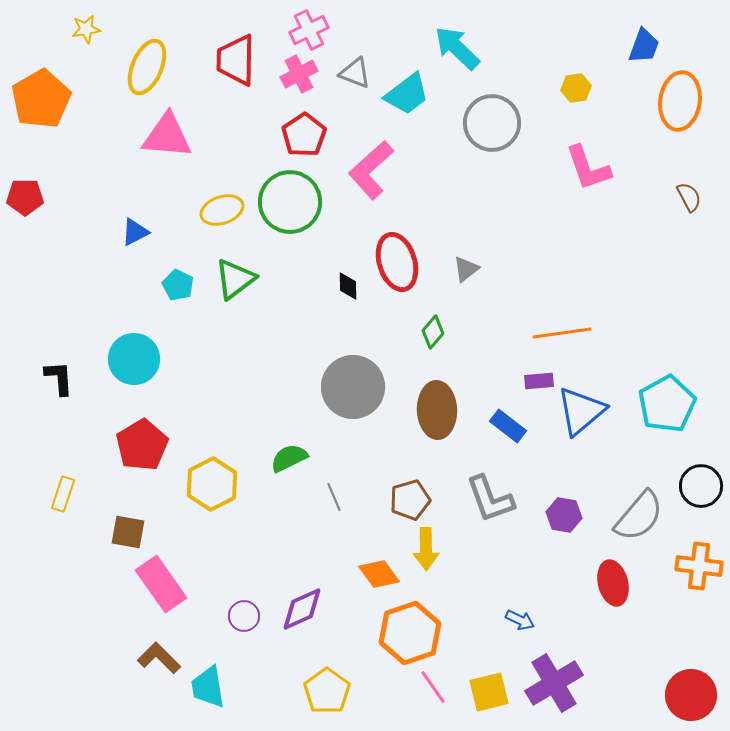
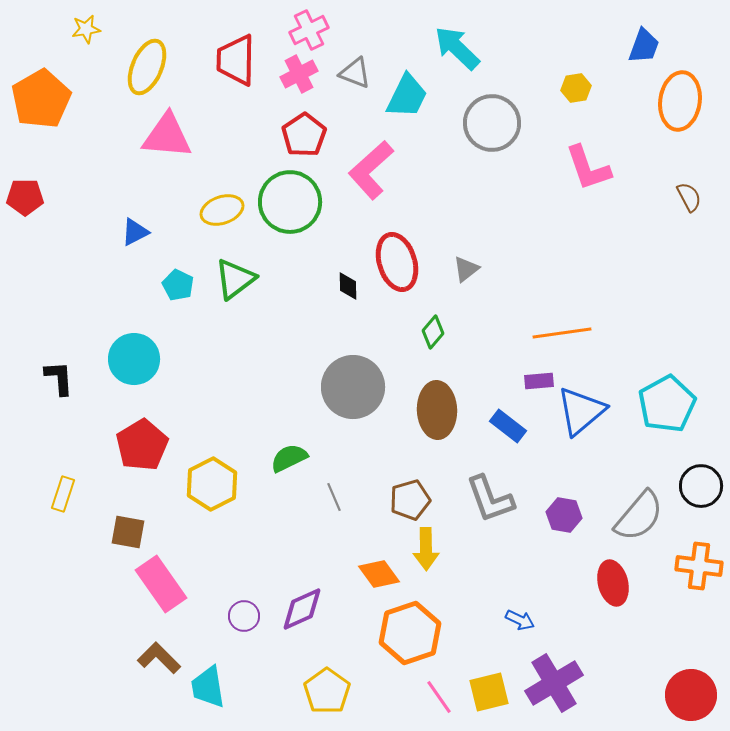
cyan trapezoid at (407, 94): moved 2 px down; rotated 27 degrees counterclockwise
pink line at (433, 687): moved 6 px right, 10 px down
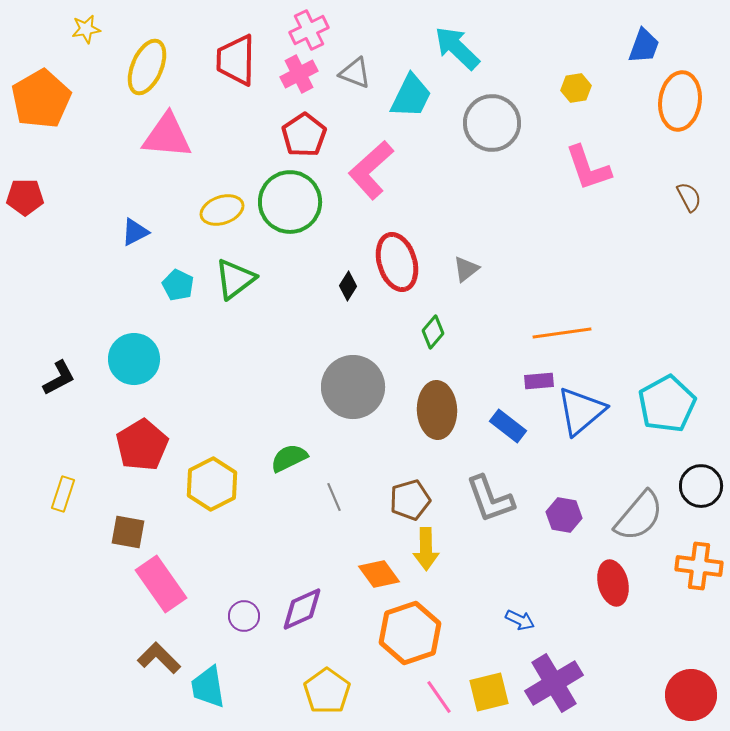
cyan trapezoid at (407, 96): moved 4 px right
black diamond at (348, 286): rotated 32 degrees clockwise
black L-shape at (59, 378): rotated 66 degrees clockwise
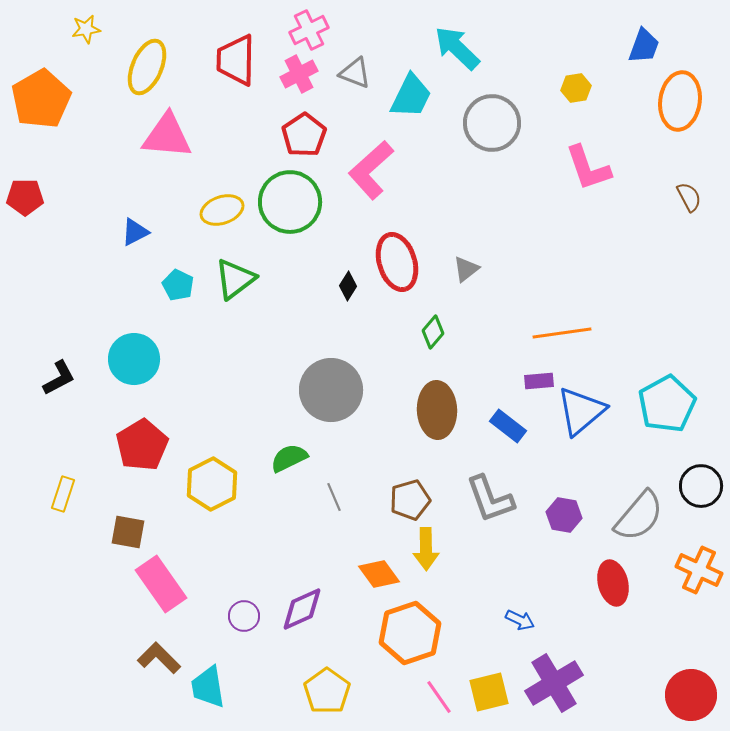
gray circle at (353, 387): moved 22 px left, 3 px down
orange cross at (699, 566): moved 4 px down; rotated 18 degrees clockwise
